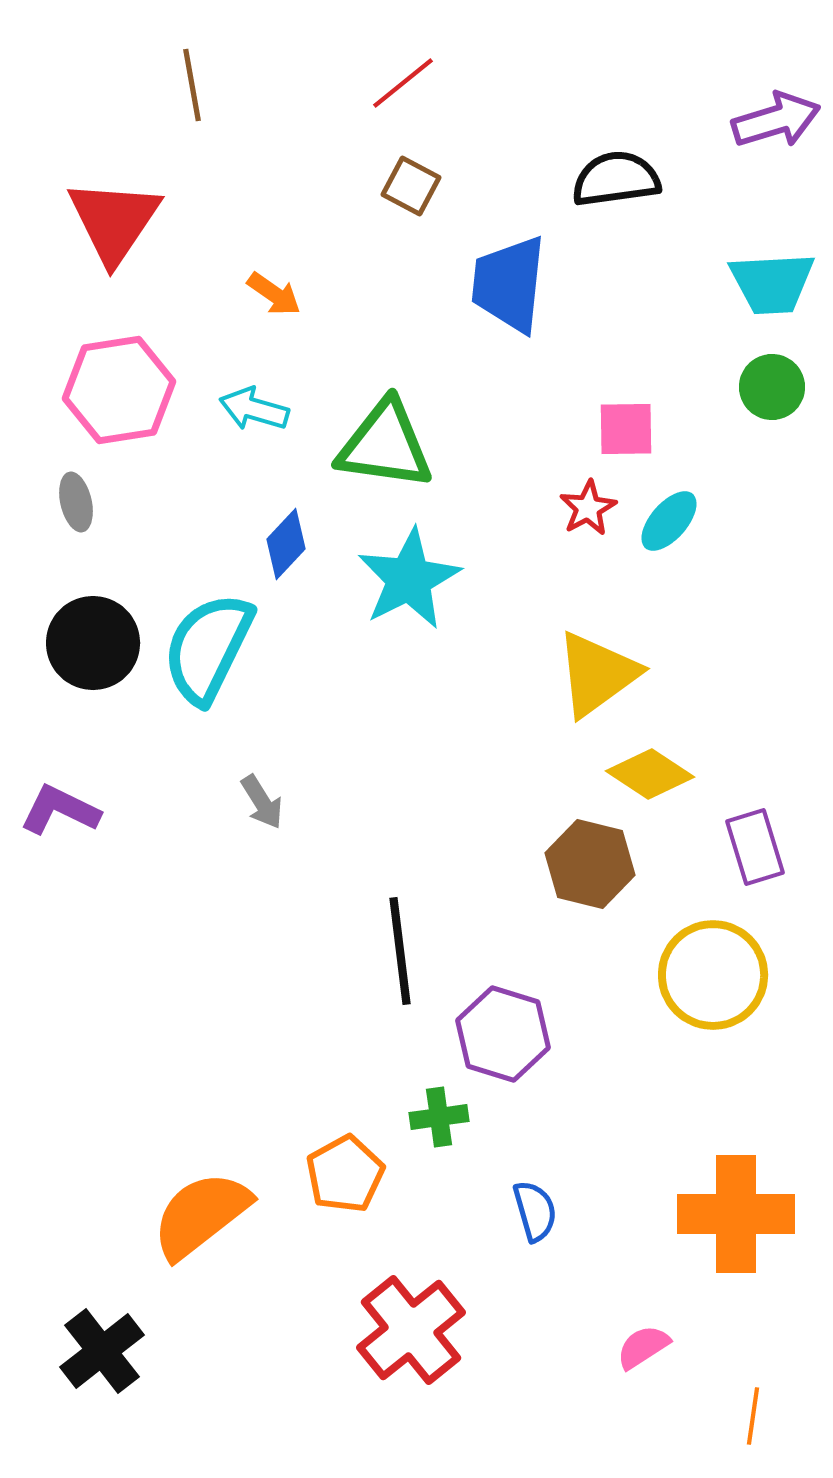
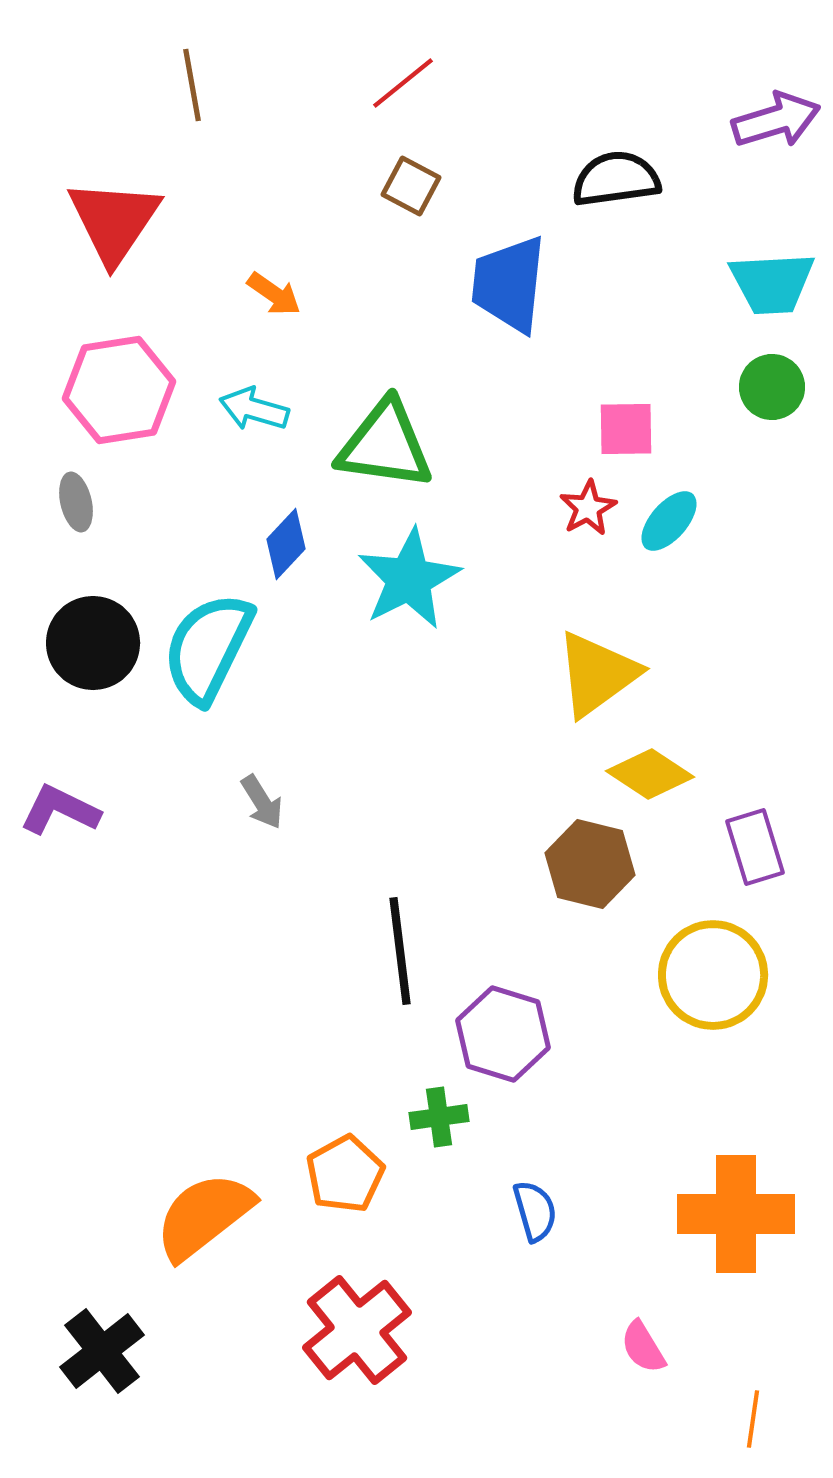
orange semicircle: moved 3 px right, 1 px down
red cross: moved 54 px left
pink semicircle: rotated 88 degrees counterclockwise
orange line: moved 3 px down
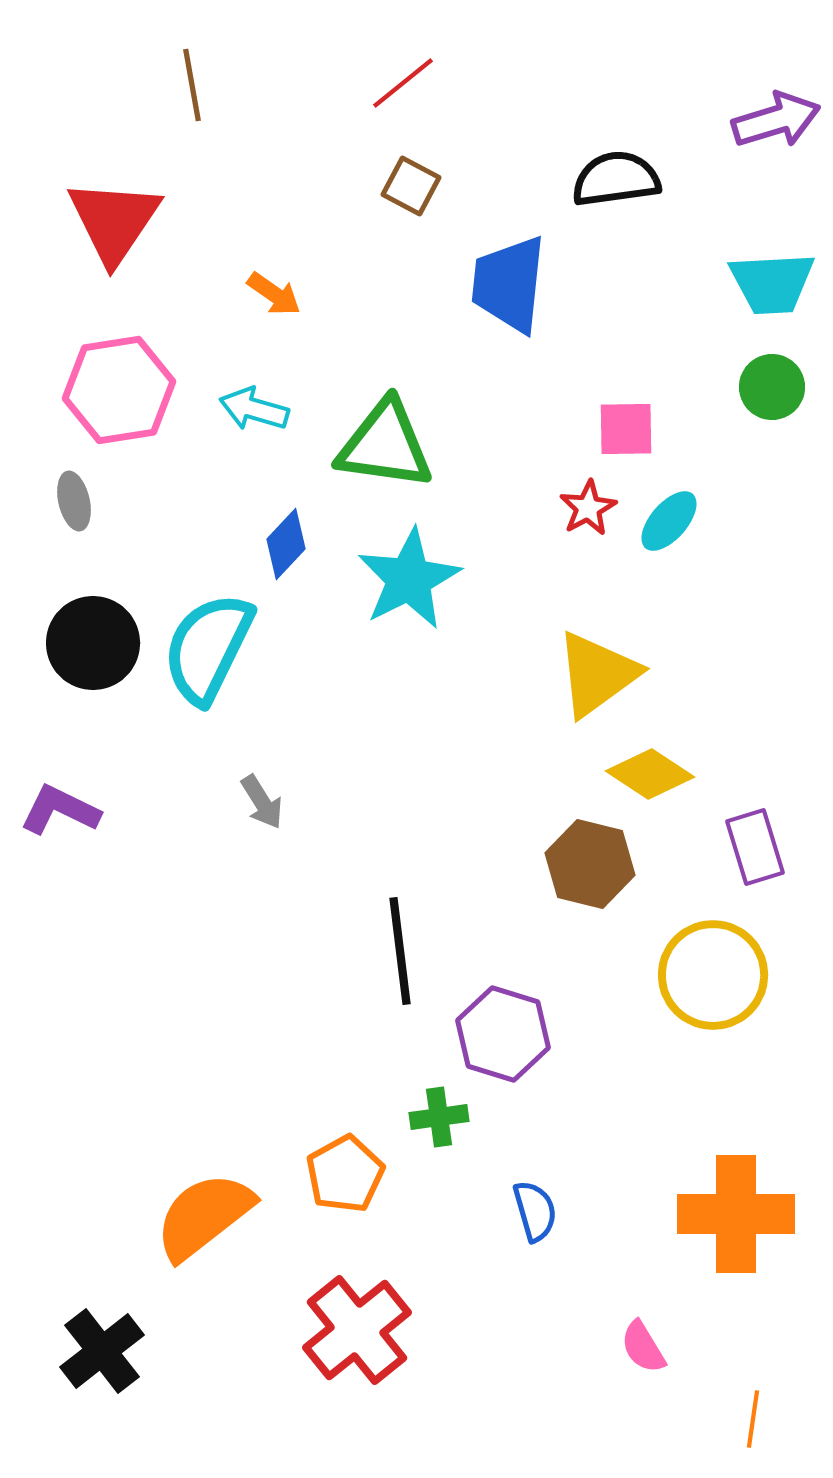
gray ellipse: moved 2 px left, 1 px up
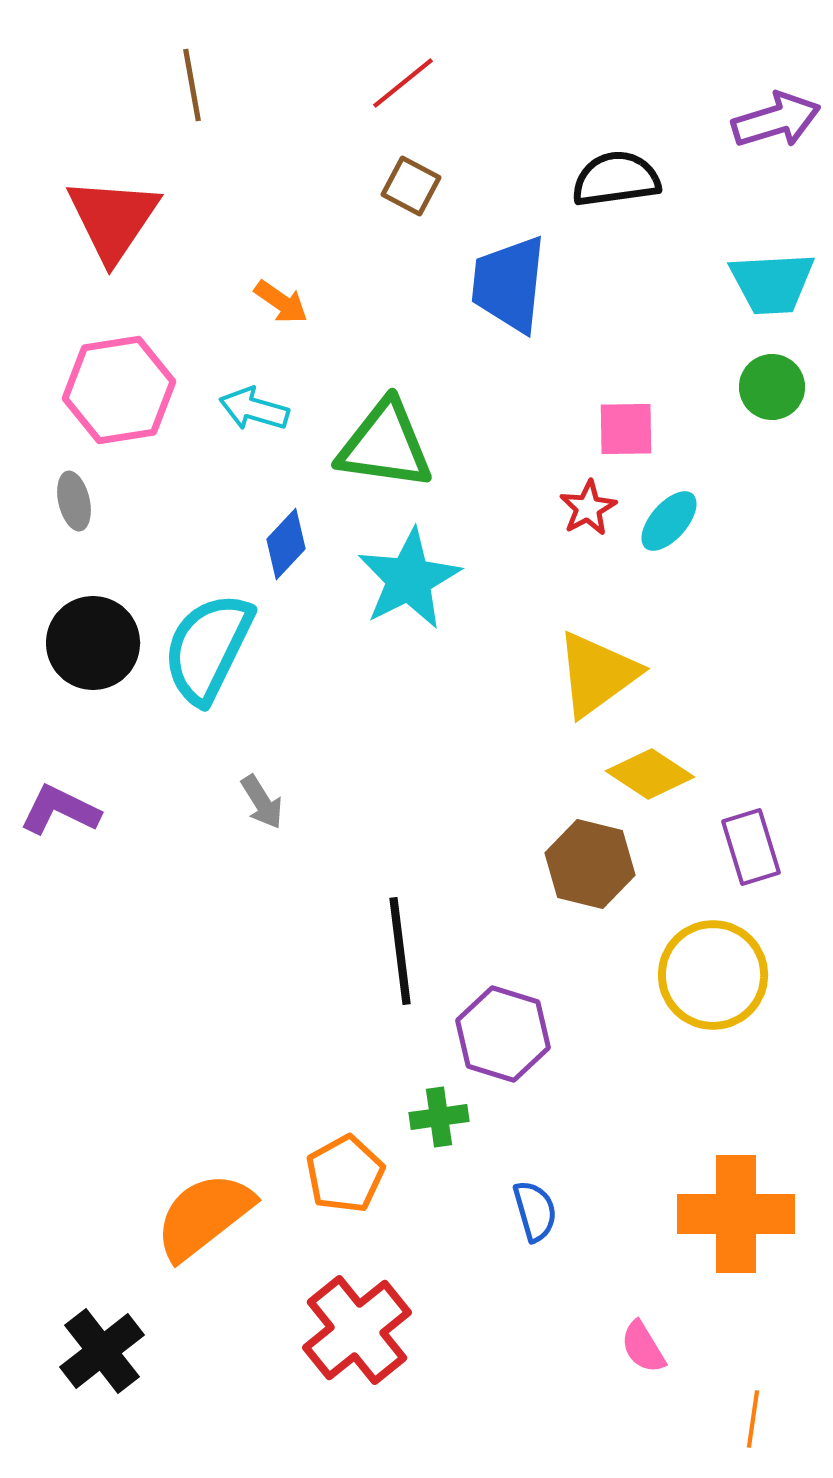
red triangle: moved 1 px left, 2 px up
orange arrow: moved 7 px right, 8 px down
purple rectangle: moved 4 px left
